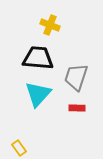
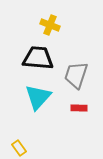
gray trapezoid: moved 2 px up
cyan triangle: moved 3 px down
red rectangle: moved 2 px right
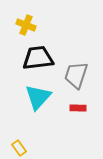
yellow cross: moved 24 px left
black trapezoid: rotated 12 degrees counterclockwise
red rectangle: moved 1 px left
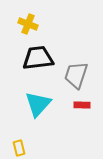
yellow cross: moved 2 px right, 1 px up
cyan triangle: moved 7 px down
red rectangle: moved 4 px right, 3 px up
yellow rectangle: rotated 21 degrees clockwise
